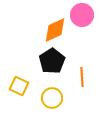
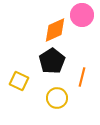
orange line: rotated 18 degrees clockwise
yellow square: moved 5 px up
yellow circle: moved 5 px right
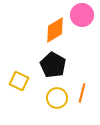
orange diamond: rotated 8 degrees counterclockwise
black pentagon: moved 1 px right, 4 px down; rotated 10 degrees counterclockwise
orange line: moved 16 px down
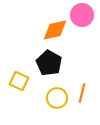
orange diamond: rotated 20 degrees clockwise
black pentagon: moved 4 px left, 2 px up
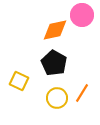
black pentagon: moved 5 px right
orange line: rotated 18 degrees clockwise
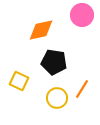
orange diamond: moved 14 px left
black pentagon: moved 1 px up; rotated 20 degrees counterclockwise
orange line: moved 4 px up
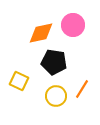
pink circle: moved 9 px left, 10 px down
orange diamond: moved 3 px down
yellow circle: moved 1 px left, 2 px up
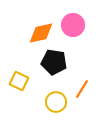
yellow circle: moved 6 px down
